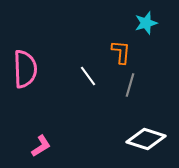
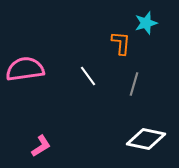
orange L-shape: moved 9 px up
pink semicircle: rotated 96 degrees counterclockwise
gray line: moved 4 px right, 1 px up
white diamond: rotated 6 degrees counterclockwise
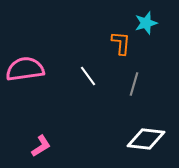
white diamond: rotated 6 degrees counterclockwise
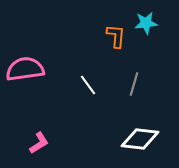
cyan star: rotated 10 degrees clockwise
orange L-shape: moved 5 px left, 7 px up
white line: moved 9 px down
white diamond: moved 6 px left
pink L-shape: moved 2 px left, 3 px up
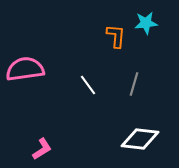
pink L-shape: moved 3 px right, 6 px down
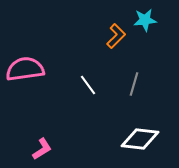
cyan star: moved 1 px left, 3 px up
orange L-shape: rotated 40 degrees clockwise
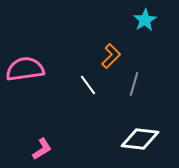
cyan star: rotated 25 degrees counterclockwise
orange L-shape: moved 5 px left, 20 px down
